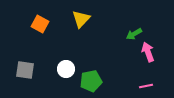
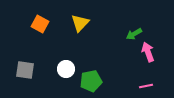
yellow triangle: moved 1 px left, 4 px down
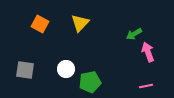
green pentagon: moved 1 px left, 1 px down
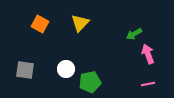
pink arrow: moved 2 px down
pink line: moved 2 px right, 2 px up
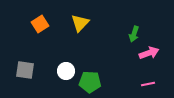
orange square: rotated 30 degrees clockwise
green arrow: rotated 42 degrees counterclockwise
pink arrow: moved 1 px right, 1 px up; rotated 90 degrees clockwise
white circle: moved 2 px down
green pentagon: rotated 15 degrees clockwise
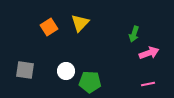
orange square: moved 9 px right, 3 px down
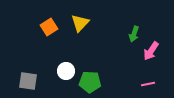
pink arrow: moved 2 px right, 2 px up; rotated 144 degrees clockwise
gray square: moved 3 px right, 11 px down
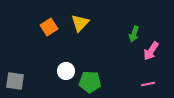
gray square: moved 13 px left
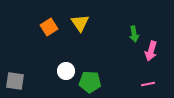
yellow triangle: rotated 18 degrees counterclockwise
green arrow: rotated 28 degrees counterclockwise
pink arrow: rotated 18 degrees counterclockwise
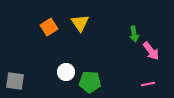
pink arrow: rotated 54 degrees counterclockwise
white circle: moved 1 px down
